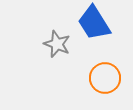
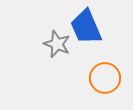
blue trapezoid: moved 8 px left, 4 px down; rotated 9 degrees clockwise
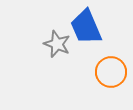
orange circle: moved 6 px right, 6 px up
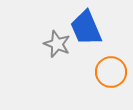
blue trapezoid: moved 1 px down
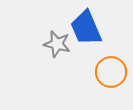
gray star: rotated 8 degrees counterclockwise
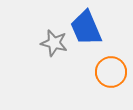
gray star: moved 3 px left, 1 px up
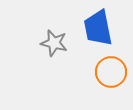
blue trapezoid: moved 12 px right; rotated 12 degrees clockwise
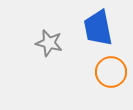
gray star: moved 5 px left
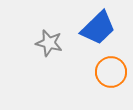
blue trapezoid: rotated 123 degrees counterclockwise
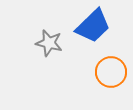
blue trapezoid: moved 5 px left, 2 px up
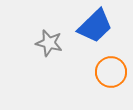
blue trapezoid: moved 2 px right
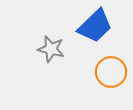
gray star: moved 2 px right, 6 px down
